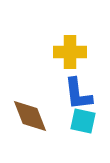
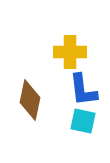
blue L-shape: moved 5 px right, 4 px up
brown diamond: moved 16 px up; rotated 33 degrees clockwise
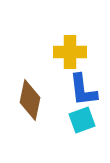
cyan square: moved 1 px left, 1 px up; rotated 32 degrees counterclockwise
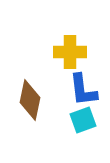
cyan square: moved 1 px right
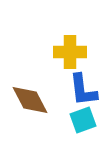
brown diamond: rotated 39 degrees counterclockwise
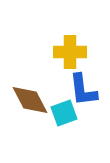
cyan square: moved 19 px left, 7 px up
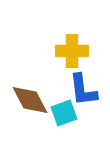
yellow cross: moved 2 px right, 1 px up
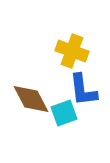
yellow cross: rotated 20 degrees clockwise
brown diamond: moved 1 px right, 1 px up
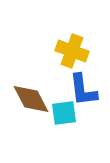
cyan square: rotated 12 degrees clockwise
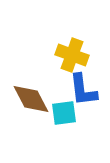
yellow cross: moved 4 px down
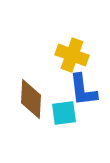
brown diamond: rotated 30 degrees clockwise
